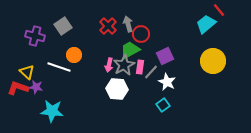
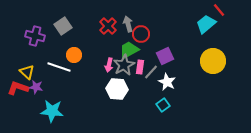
green trapezoid: moved 1 px left
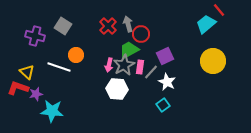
gray square: rotated 24 degrees counterclockwise
orange circle: moved 2 px right
purple star: moved 7 px down; rotated 24 degrees counterclockwise
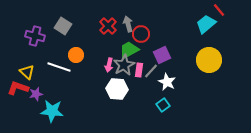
purple square: moved 3 px left, 1 px up
yellow circle: moved 4 px left, 1 px up
pink rectangle: moved 1 px left, 3 px down
gray line: moved 1 px up
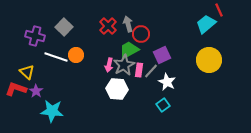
red line: rotated 16 degrees clockwise
gray square: moved 1 px right, 1 px down; rotated 12 degrees clockwise
white line: moved 3 px left, 10 px up
red L-shape: moved 2 px left, 1 px down
purple star: moved 3 px up; rotated 24 degrees counterclockwise
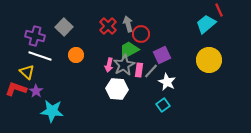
white line: moved 16 px left, 1 px up
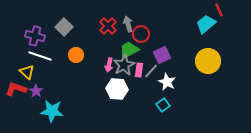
yellow circle: moved 1 px left, 1 px down
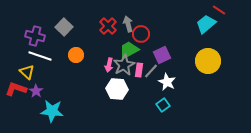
red line: rotated 32 degrees counterclockwise
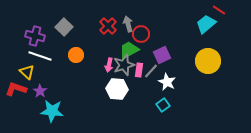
gray star: rotated 10 degrees clockwise
purple star: moved 4 px right
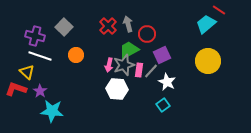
red circle: moved 6 px right
